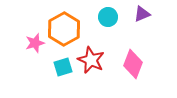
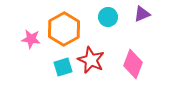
pink star: moved 4 px left, 4 px up; rotated 24 degrees clockwise
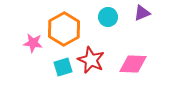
purple triangle: moved 1 px up
pink star: moved 2 px right, 4 px down
pink diamond: rotated 72 degrees clockwise
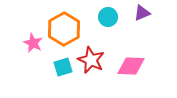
pink star: rotated 18 degrees clockwise
pink diamond: moved 2 px left, 2 px down
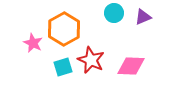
purple triangle: moved 1 px right, 4 px down
cyan circle: moved 6 px right, 4 px up
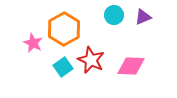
cyan circle: moved 2 px down
cyan square: rotated 18 degrees counterclockwise
